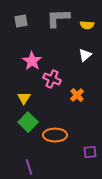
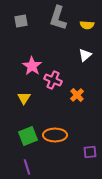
gray L-shape: rotated 70 degrees counterclockwise
pink star: moved 5 px down
pink cross: moved 1 px right, 1 px down
green square: moved 14 px down; rotated 24 degrees clockwise
purple line: moved 2 px left
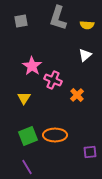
purple line: rotated 14 degrees counterclockwise
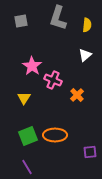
yellow semicircle: rotated 88 degrees counterclockwise
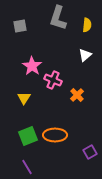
gray square: moved 1 px left, 5 px down
purple square: rotated 24 degrees counterclockwise
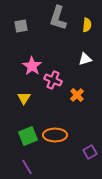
gray square: moved 1 px right
white triangle: moved 4 px down; rotated 24 degrees clockwise
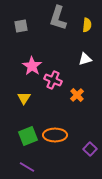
purple square: moved 3 px up; rotated 16 degrees counterclockwise
purple line: rotated 28 degrees counterclockwise
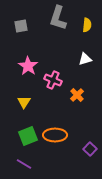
pink star: moved 4 px left
yellow triangle: moved 4 px down
purple line: moved 3 px left, 3 px up
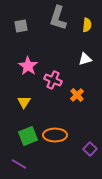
purple line: moved 5 px left
